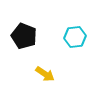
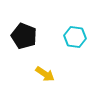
cyan hexagon: rotated 15 degrees clockwise
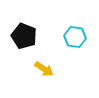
yellow arrow: moved 1 px left, 5 px up
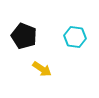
yellow arrow: moved 2 px left
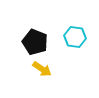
black pentagon: moved 11 px right, 6 px down
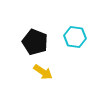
yellow arrow: moved 1 px right, 3 px down
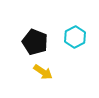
cyan hexagon: rotated 25 degrees clockwise
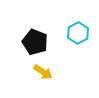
cyan hexagon: moved 3 px right, 4 px up
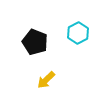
yellow arrow: moved 3 px right, 8 px down; rotated 102 degrees clockwise
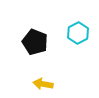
yellow arrow: moved 3 px left, 4 px down; rotated 54 degrees clockwise
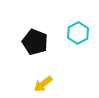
yellow arrow: rotated 48 degrees counterclockwise
